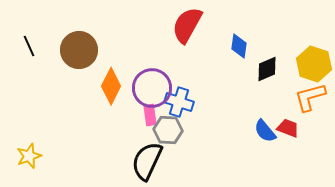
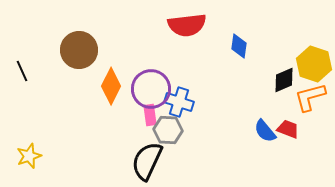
red semicircle: rotated 126 degrees counterclockwise
black line: moved 7 px left, 25 px down
black diamond: moved 17 px right, 11 px down
purple circle: moved 1 px left, 1 px down
red trapezoid: moved 1 px down
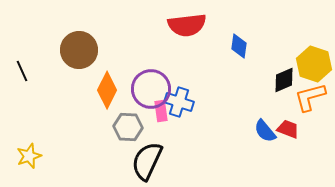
orange diamond: moved 4 px left, 4 px down
pink rectangle: moved 11 px right, 4 px up
gray hexagon: moved 40 px left, 3 px up
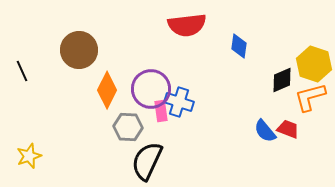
black diamond: moved 2 px left
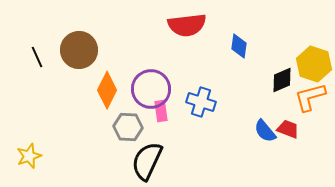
black line: moved 15 px right, 14 px up
blue cross: moved 22 px right
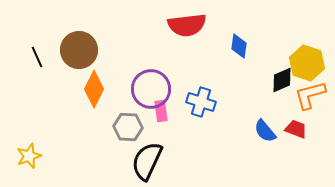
yellow hexagon: moved 7 px left, 1 px up
orange diamond: moved 13 px left, 1 px up
orange L-shape: moved 2 px up
red trapezoid: moved 8 px right
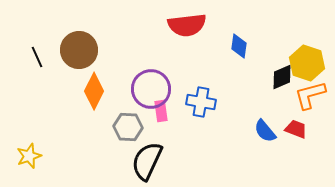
black diamond: moved 3 px up
orange diamond: moved 2 px down
blue cross: rotated 8 degrees counterclockwise
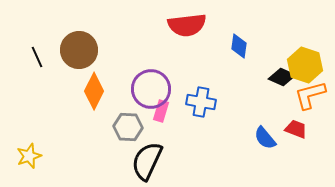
yellow hexagon: moved 2 px left, 2 px down
black diamond: rotated 48 degrees clockwise
pink rectangle: rotated 25 degrees clockwise
blue semicircle: moved 7 px down
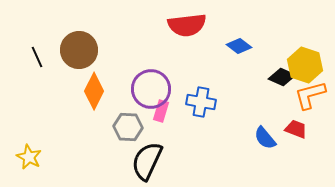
blue diamond: rotated 60 degrees counterclockwise
yellow star: moved 1 px down; rotated 25 degrees counterclockwise
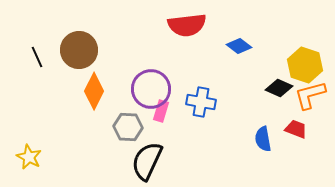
black diamond: moved 3 px left, 11 px down
blue semicircle: moved 2 px left, 1 px down; rotated 30 degrees clockwise
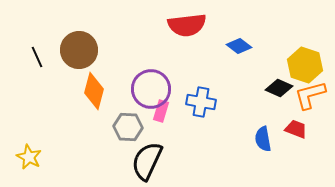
orange diamond: rotated 12 degrees counterclockwise
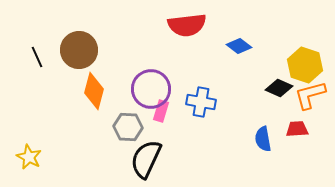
red trapezoid: moved 1 px right; rotated 25 degrees counterclockwise
black semicircle: moved 1 px left, 2 px up
